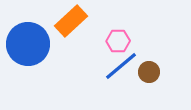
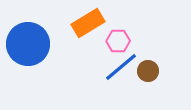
orange rectangle: moved 17 px right, 2 px down; rotated 12 degrees clockwise
blue line: moved 1 px down
brown circle: moved 1 px left, 1 px up
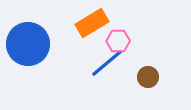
orange rectangle: moved 4 px right
blue line: moved 14 px left, 4 px up
brown circle: moved 6 px down
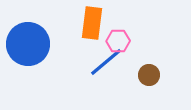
orange rectangle: rotated 52 degrees counterclockwise
blue line: moved 1 px left, 1 px up
brown circle: moved 1 px right, 2 px up
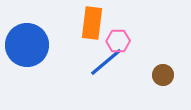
blue circle: moved 1 px left, 1 px down
brown circle: moved 14 px right
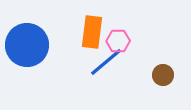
orange rectangle: moved 9 px down
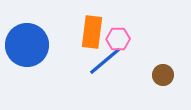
pink hexagon: moved 2 px up
blue line: moved 1 px left, 1 px up
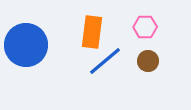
pink hexagon: moved 27 px right, 12 px up
blue circle: moved 1 px left
brown circle: moved 15 px left, 14 px up
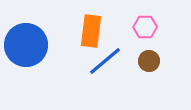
orange rectangle: moved 1 px left, 1 px up
brown circle: moved 1 px right
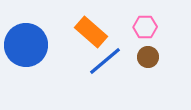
orange rectangle: moved 1 px down; rotated 56 degrees counterclockwise
brown circle: moved 1 px left, 4 px up
